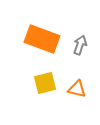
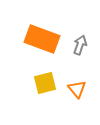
orange triangle: rotated 36 degrees clockwise
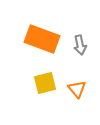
gray arrow: rotated 150 degrees clockwise
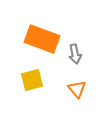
gray arrow: moved 5 px left, 9 px down
yellow square: moved 13 px left, 3 px up
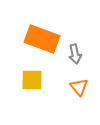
yellow square: rotated 15 degrees clockwise
orange triangle: moved 2 px right, 2 px up
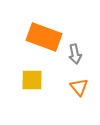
orange rectangle: moved 2 px right, 2 px up
